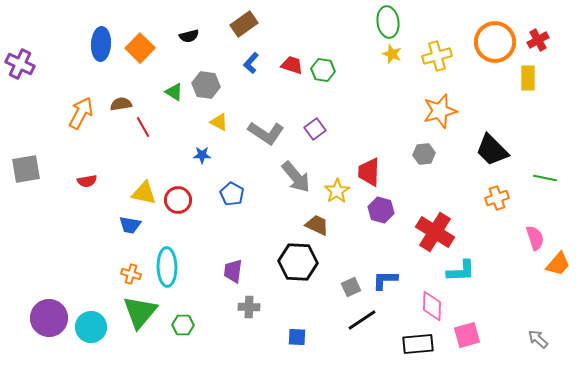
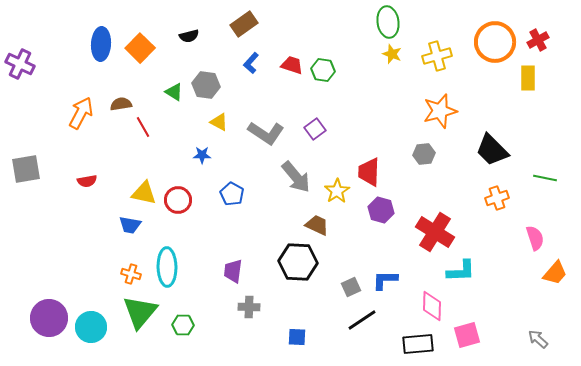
orange trapezoid at (558, 264): moved 3 px left, 9 px down
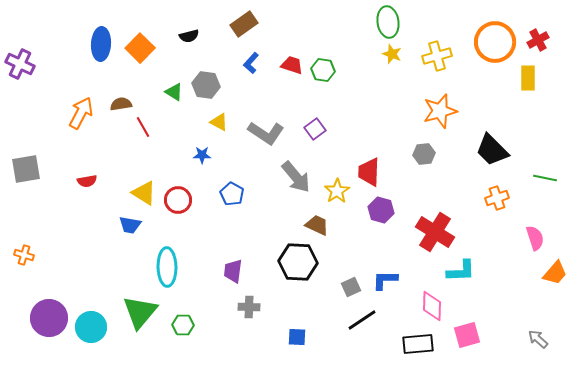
yellow triangle at (144, 193): rotated 20 degrees clockwise
orange cross at (131, 274): moved 107 px left, 19 px up
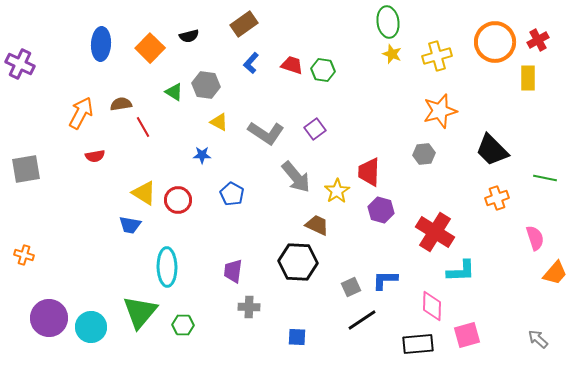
orange square at (140, 48): moved 10 px right
red semicircle at (87, 181): moved 8 px right, 25 px up
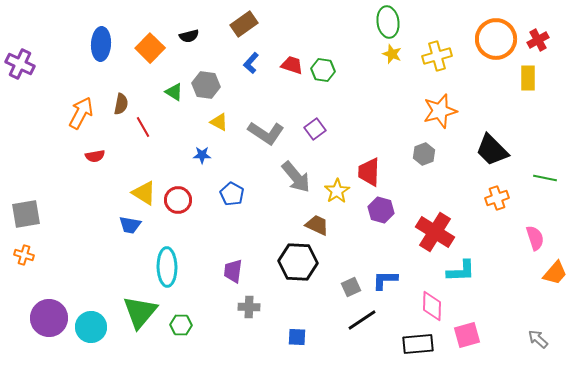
orange circle at (495, 42): moved 1 px right, 3 px up
brown semicircle at (121, 104): rotated 110 degrees clockwise
gray hexagon at (424, 154): rotated 15 degrees counterclockwise
gray square at (26, 169): moved 45 px down
green hexagon at (183, 325): moved 2 px left
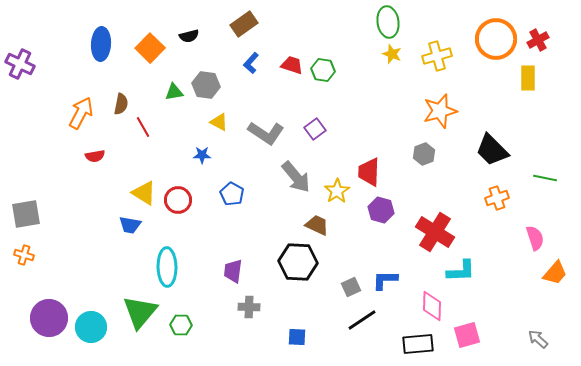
green triangle at (174, 92): rotated 42 degrees counterclockwise
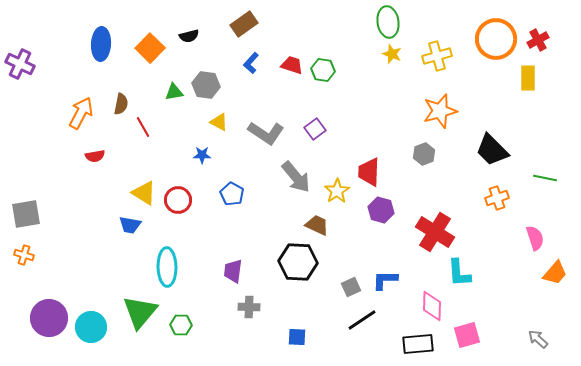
cyan L-shape at (461, 271): moved 2 px left, 2 px down; rotated 88 degrees clockwise
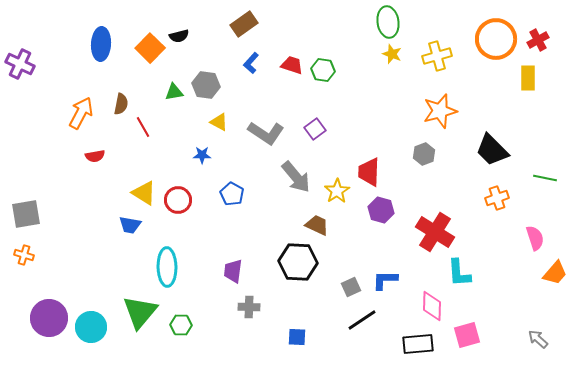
black semicircle at (189, 36): moved 10 px left
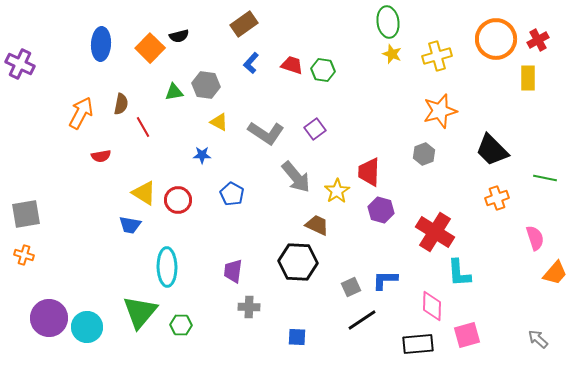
red semicircle at (95, 156): moved 6 px right
cyan circle at (91, 327): moved 4 px left
